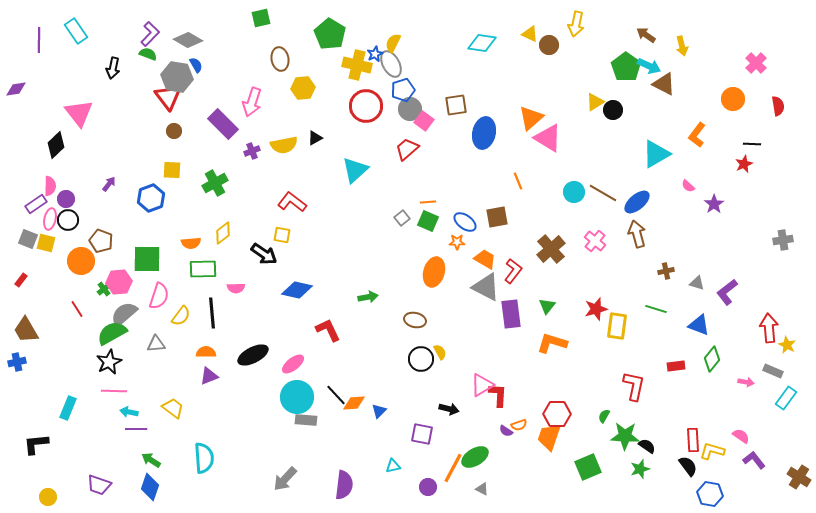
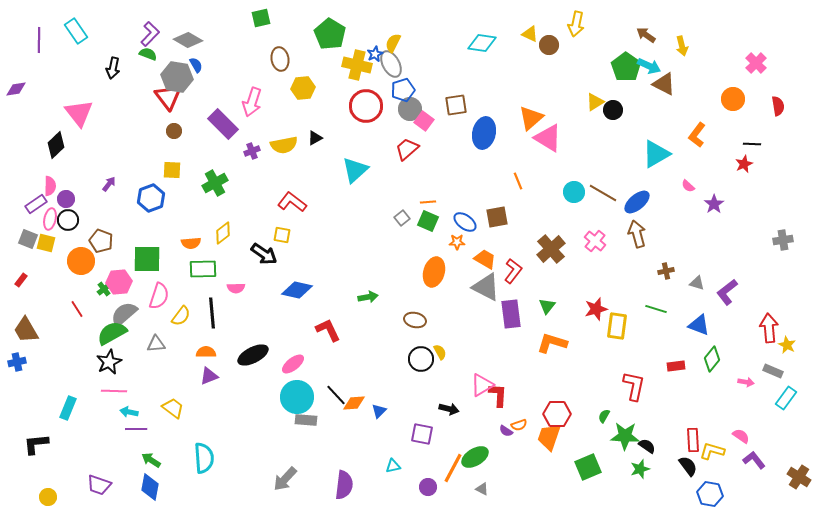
blue diamond at (150, 487): rotated 8 degrees counterclockwise
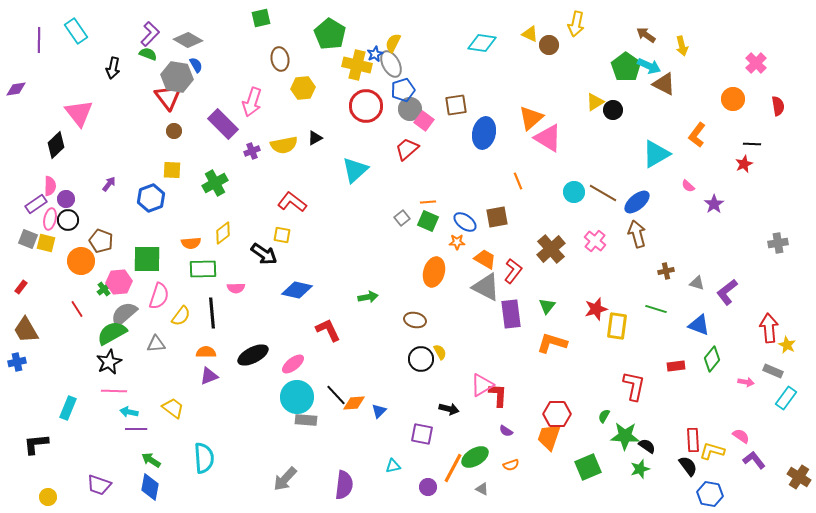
gray cross at (783, 240): moved 5 px left, 3 px down
red rectangle at (21, 280): moved 7 px down
orange semicircle at (519, 425): moved 8 px left, 40 px down
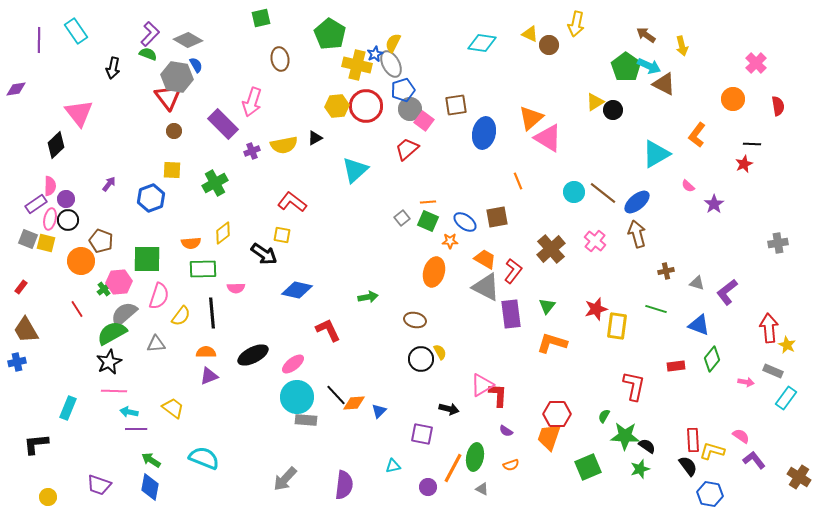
yellow hexagon at (303, 88): moved 34 px right, 18 px down
brown line at (603, 193): rotated 8 degrees clockwise
orange star at (457, 242): moved 7 px left, 1 px up
green ellipse at (475, 457): rotated 48 degrees counterclockwise
cyan semicircle at (204, 458): rotated 64 degrees counterclockwise
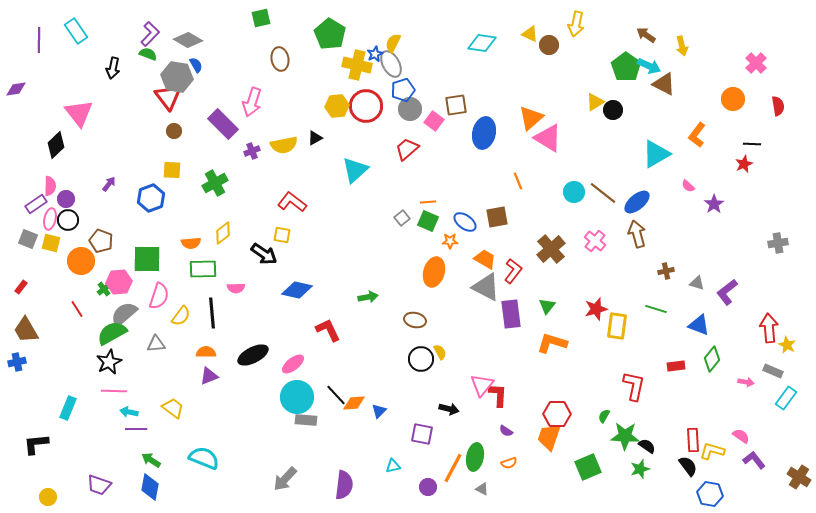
pink square at (424, 121): moved 10 px right
yellow square at (46, 243): moved 5 px right
pink triangle at (482, 385): rotated 20 degrees counterclockwise
orange semicircle at (511, 465): moved 2 px left, 2 px up
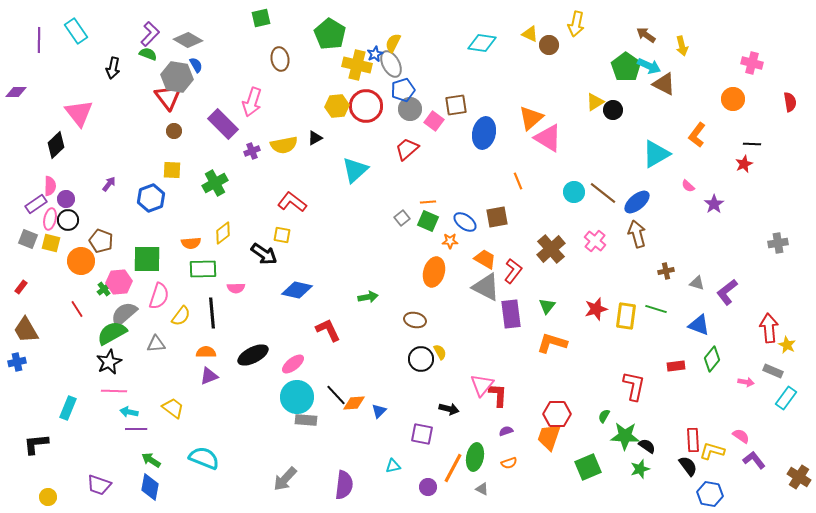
pink cross at (756, 63): moved 4 px left; rotated 30 degrees counterclockwise
purple diamond at (16, 89): moved 3 px down; rotated 10 degrees clockwise
red semicircle at (778, 106): moved 12 px right, 4 px up
yellow rectangle at (617, 326): moved 9 px right, 10 px up
purple semicircle at (506, 431): rotated 128 degrees clockwise
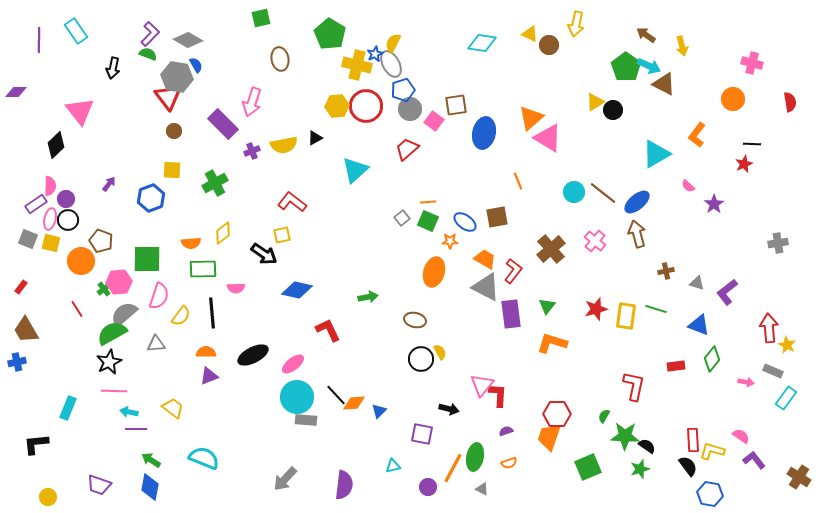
pink triangle at (79, 113): moved 1 px right, 2 px up
yellow square at (282, 235): rotated 24 degrees counterclockwise
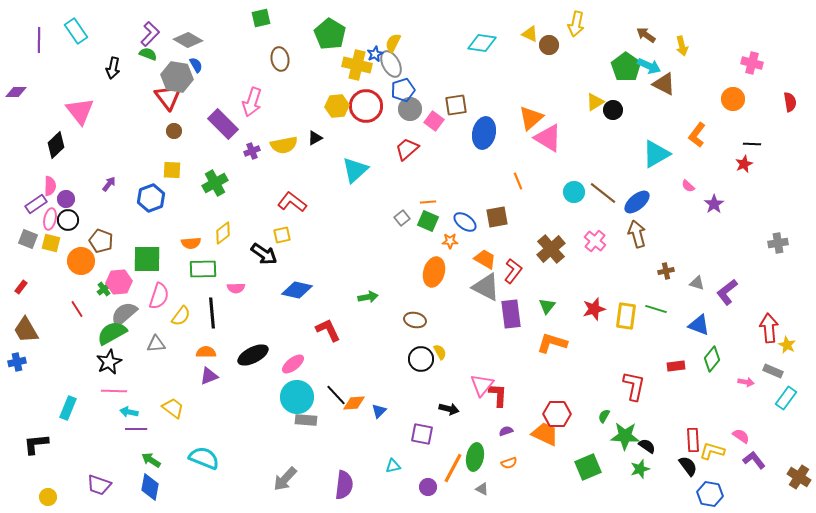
red star at (596, 309): moved 2 px left
orange trapezoid at (549, 437): moved 4 px left, 3 px up; rotated 96 degrees clockwise
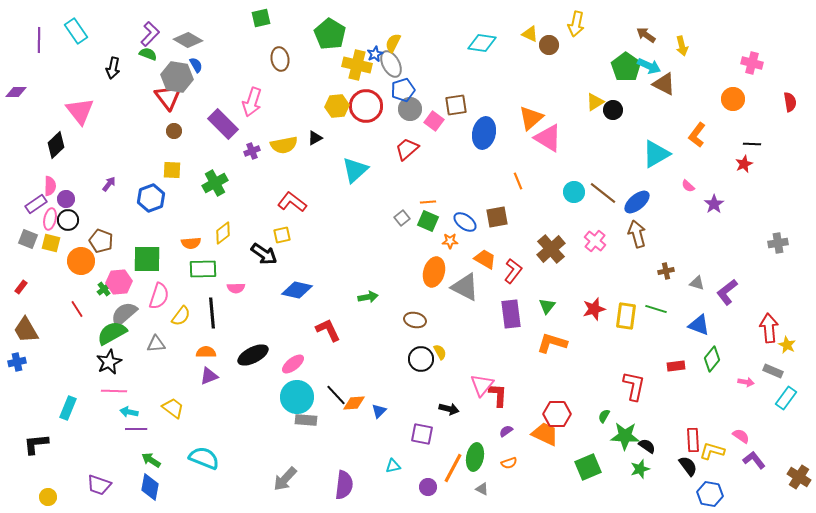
gray triangle at (486, 287): moved 21 px left
purple semicircle at (506, 431): rotated 16 degrees counterclockwise
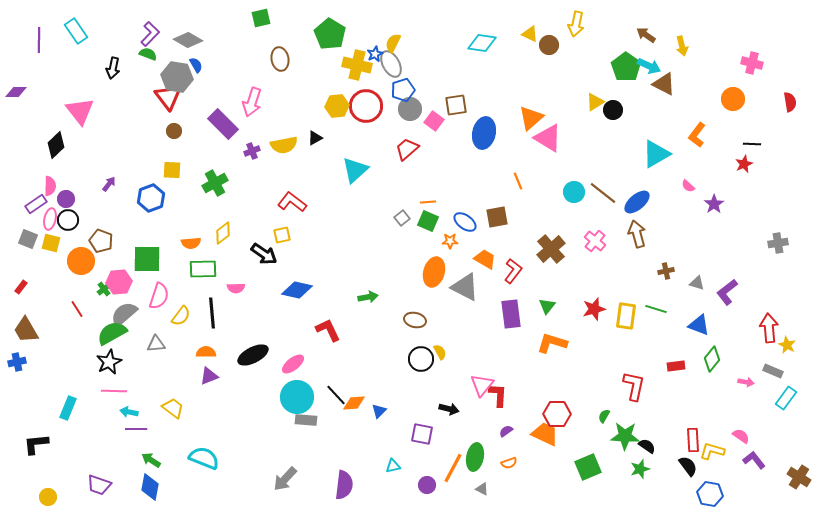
purple circle at (428, 487): moved 1 px left, 2 px up
